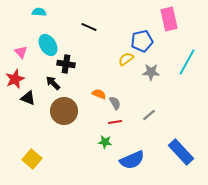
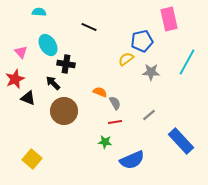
orange semicircle: moved 1 px right, 2 px up
blue rectangle: moved 11 px up
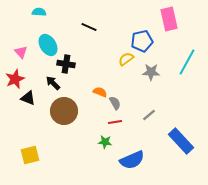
yellow square: moved 2 px left, 4 px up; rotated 36 degrees clockwise
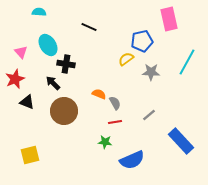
orange semicircle: moved 1 px left, 2 px down
black triangle: moved 1 px left, 4 px down
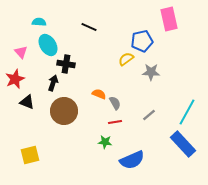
cyan semicircle: moved 10 px down
cyan line: moved 50 px down
black arrow: rotated 63 degrees clockwise
blue rectangle: moved 2 px right, 3 px down
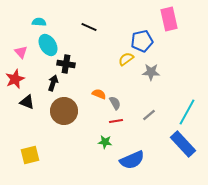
red line: moved 1 px right, 1 px up
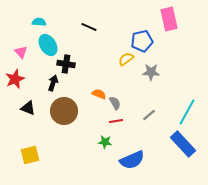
black triangle: moved 1 px right, 6 px down
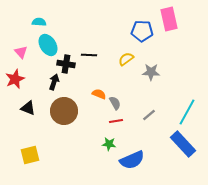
black line: moved 28 px down; rotated 21 degrees counterclockwise
blue pentagon: moved 10 px up; rotated 15 degrees clockwise
black arrow: moved 1 px right, 1 px up
green star: moved 4 px right, 2 px down
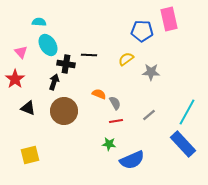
red star: rotated 12 degrees counterclockwise
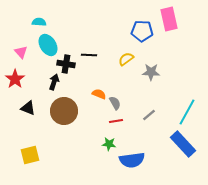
blue semicircle: rotated 15 degrees clockwise
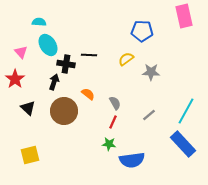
pink rectangle: moved 15 px right, 3 px up
orange semicircle: moved 11 px left; rotated 16 degrees clockwise
black triangle: rotated 21 degrees clockwise
cyan line: moved 1 px left, 1 px up
red line: moved 3 px left, 1 px down; rotated 56 degrees counterclockwise
